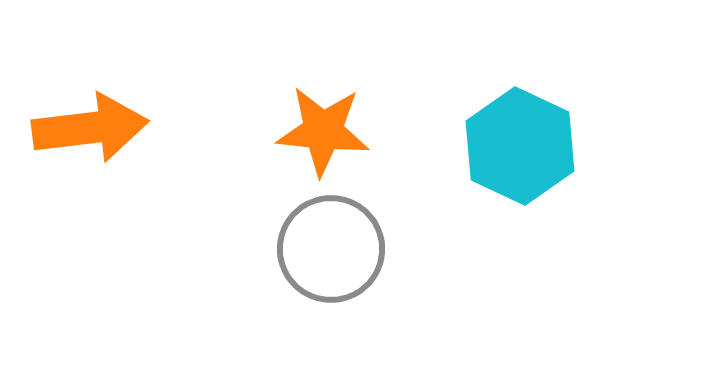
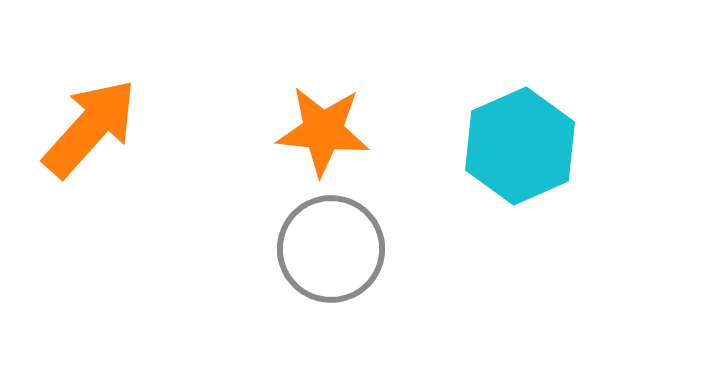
orange arrow: rotated 41 degrees counterclockwise
cyan hexagon: rotated 11 degrees clockwise
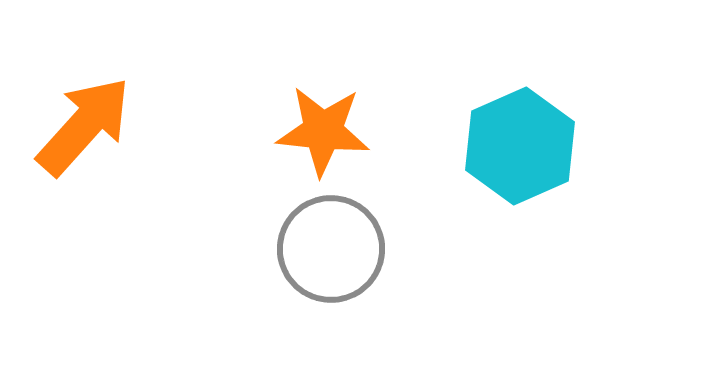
orange arrow: moved 6 px left, 2 px up
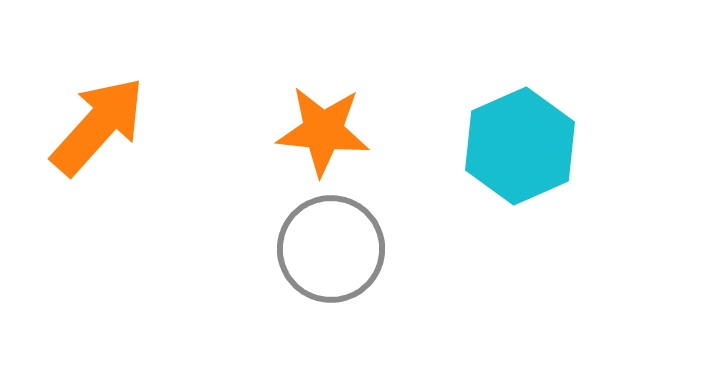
orange arrow: moved 14 px right
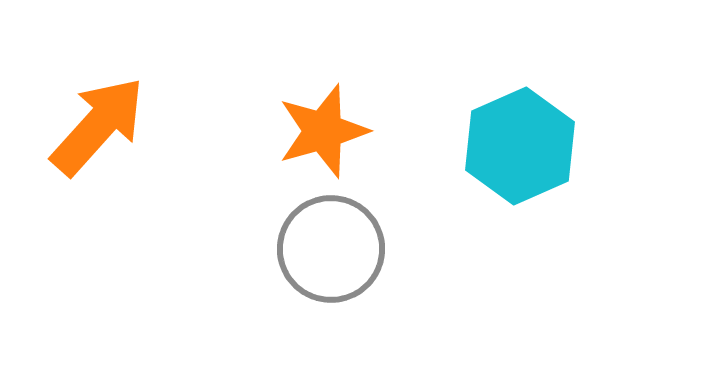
orange star: rotated 22 degrees counterclockwise
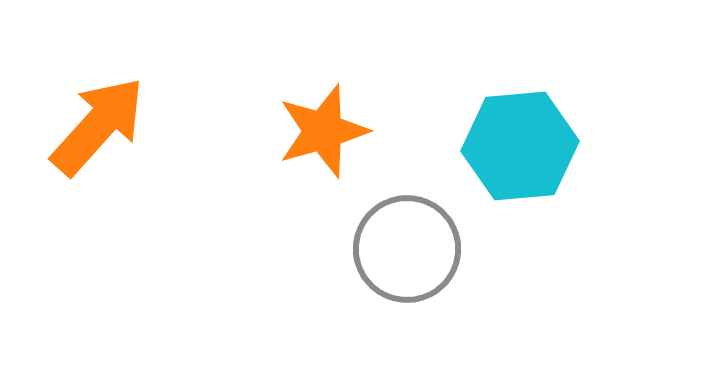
cyan hexagon: rotated 19 degrees clockwise
gray circle: moved 76 px right
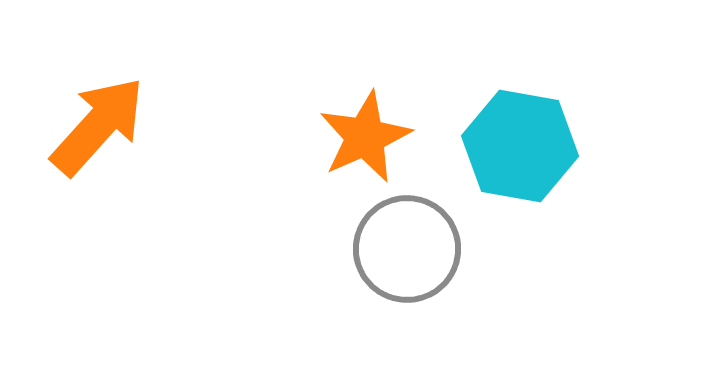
orange star: moved 42 px right, 6 px down; rotated 8 degrees counterclockwise
cyan hexagon: rotated 15 degrees clockwise
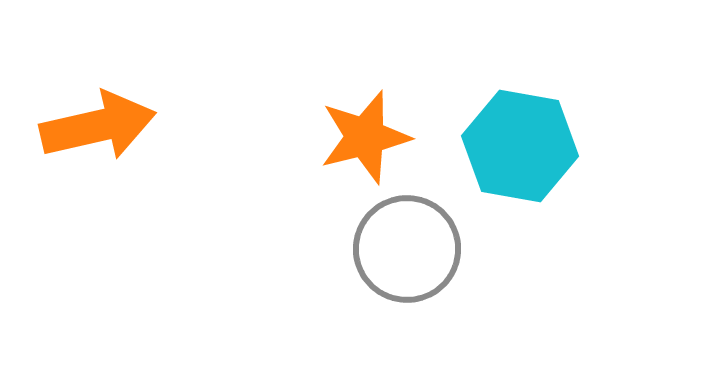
orange arrow: rotated 35 degrees clockwise
orange star: rotated 10 degrees clockwise
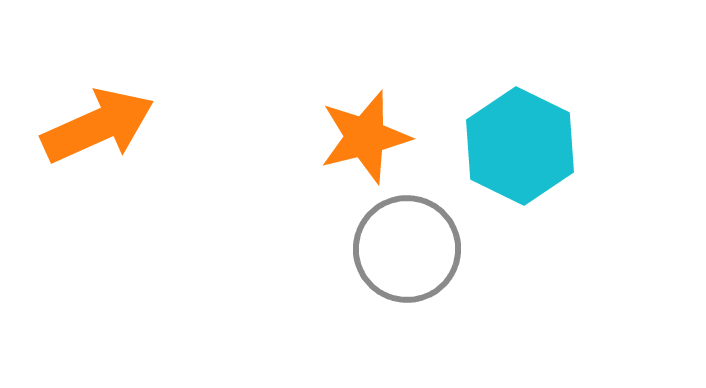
orange arrow: rotated 11 degrees counterclockwise
cyan hexagon: rotated 16 degrees clockwise
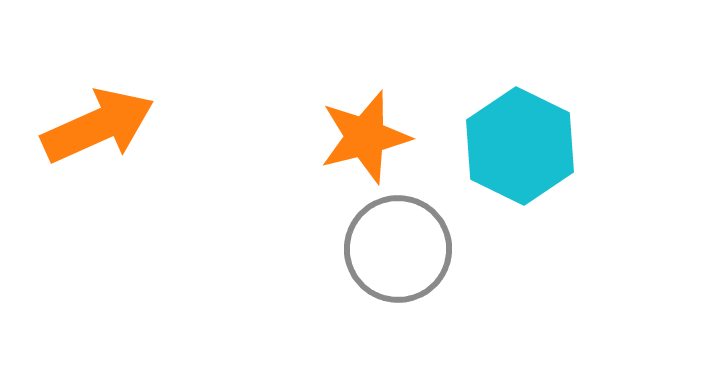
gray circle: moved 9 px left
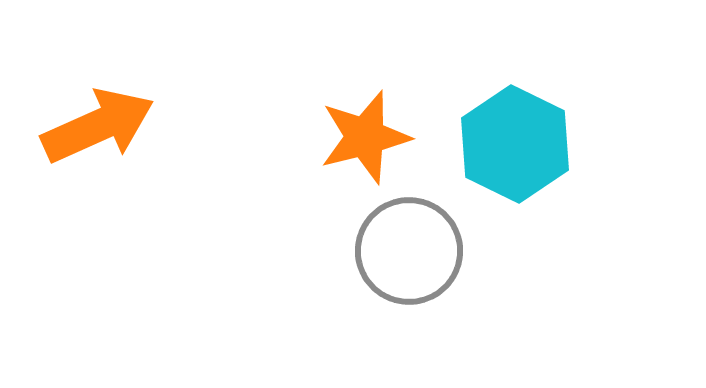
cyan hexagon: moved 5 px left, 2 px up
gray circle: moved 11 px right, 2 px down
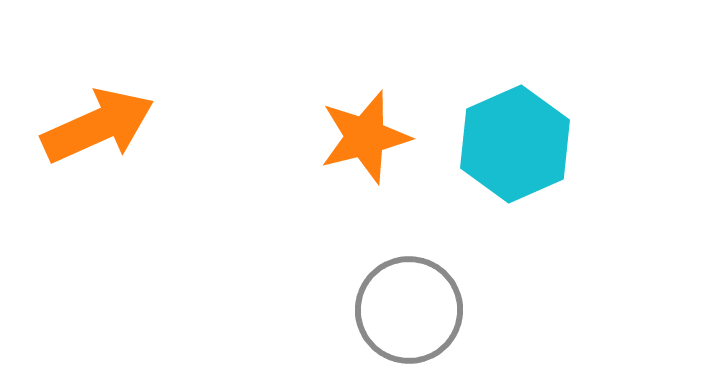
cyan hexagon: rotated 10 degrees clockwise
gray circle: moved 59 px down
